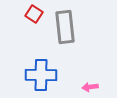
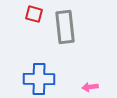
red square: rotated 18 degrees counterclockwise
blue cross: moved 2 px left, 4 px down
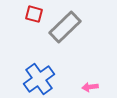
gray rectangle: rotated 52 degrees clockwise
blue cross: rotated 36 degrees counterclockwise
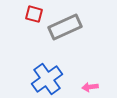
gray rectangle: rotated 20 degrees clockwise
blue cross: moved 8 px right
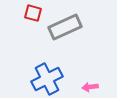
red square: moved 1 px left, 1 px up
blue cross: rotated 8 degrees clockwise
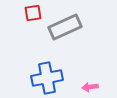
red square: rotated 24 degrees counterclockwise
blue cross: moved 1 px up; rotated 16 degrees clockwise
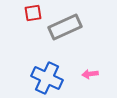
blue cross: rotated 36 degrees clockwise
pink arrow: moved 13 px up
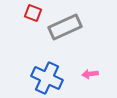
red square: rotated 30 degrees clockwise
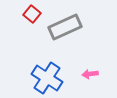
red square: moved 1 px left, 1 px down; rotated 18 degrees clockwise
blue cross: rotated 8 degrees clockwise
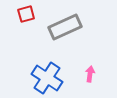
red square: moved 6 px left; rotated 36 degrees clockwise
pink arrow: rotated 105 degrees clockwise
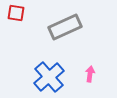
red square: moved 10 px left, 1 px up; rotated 24 degrees clockwise
blue cross: moved 2 px right, 1 px up; rotated 16 degrees clockwise
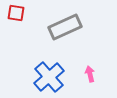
pink arrow: rotated 21 degrees counterclockwise
